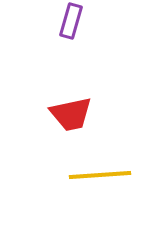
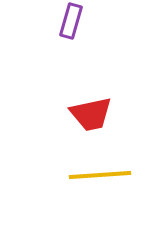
red trapezoid: moved 20 px right
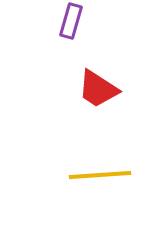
red trapezoid: moved 7 px right, 25 px up; rotated 45 degrees clockwise
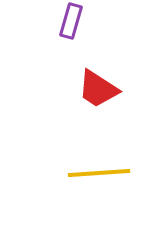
yellow line: moved 1 px left, 2 px up
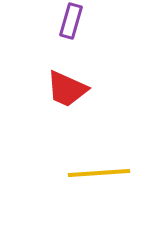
red trapezoid: moved 31 px left; rotated 9 degrees counterclockwise
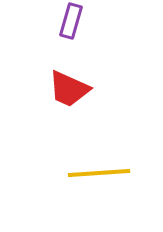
red trapezoid: moved 2 px right
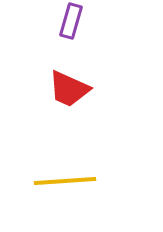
yellow line: moved 34 px left, 8 px down
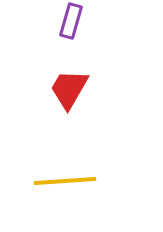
red trapezoid: rotated 96 degrees clockwise
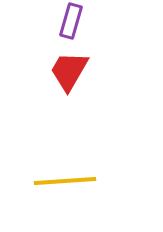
red trapezoid: moved 18 px up
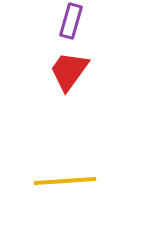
red trapezoid: rotated 6 degrees clockwise
